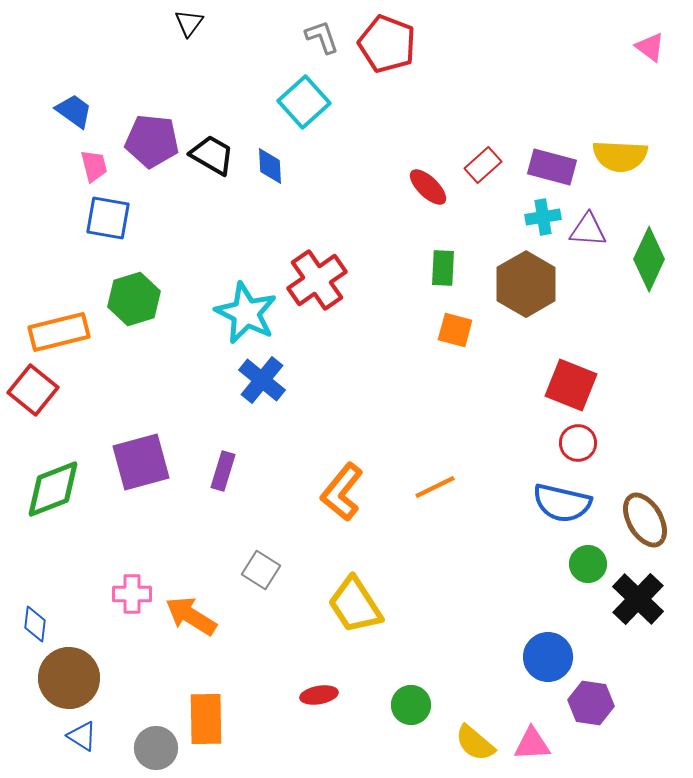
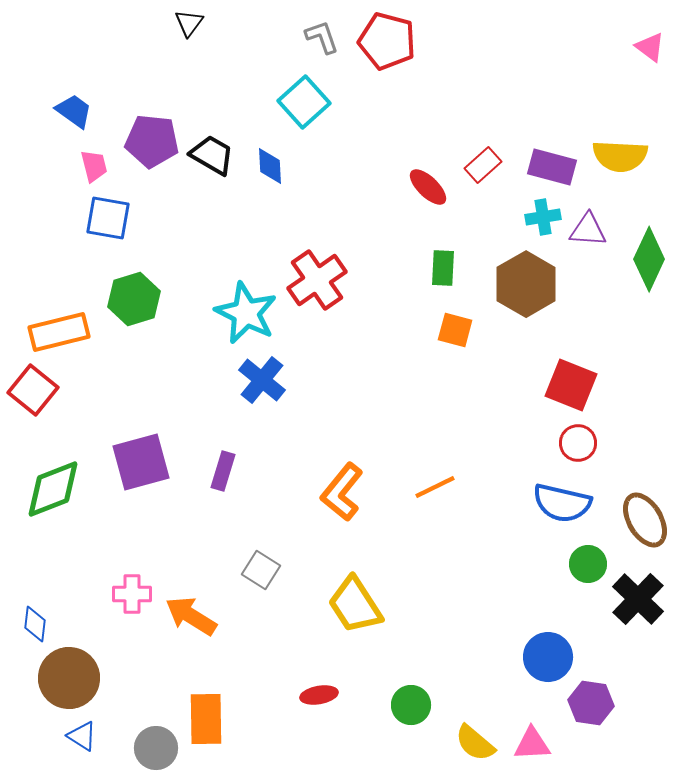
red pentagon at (387, 44): moved 3 px up; rotated 6 degrees counterclockwise
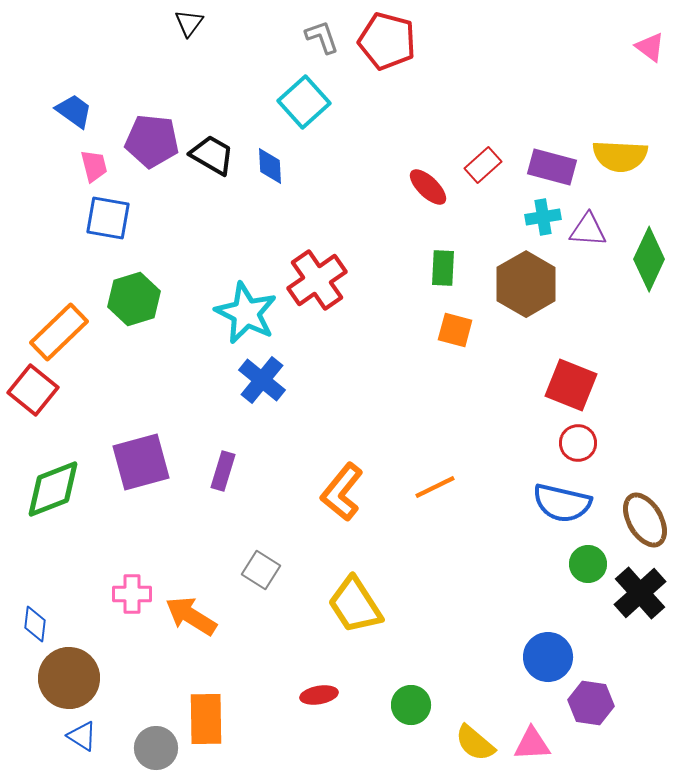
orange rectangle at (59, 332): rotated 30 degrees counterclockwise
black cross at (638, 599): moved 2 px right, 6 px up; rotated 4 degrees clockwise
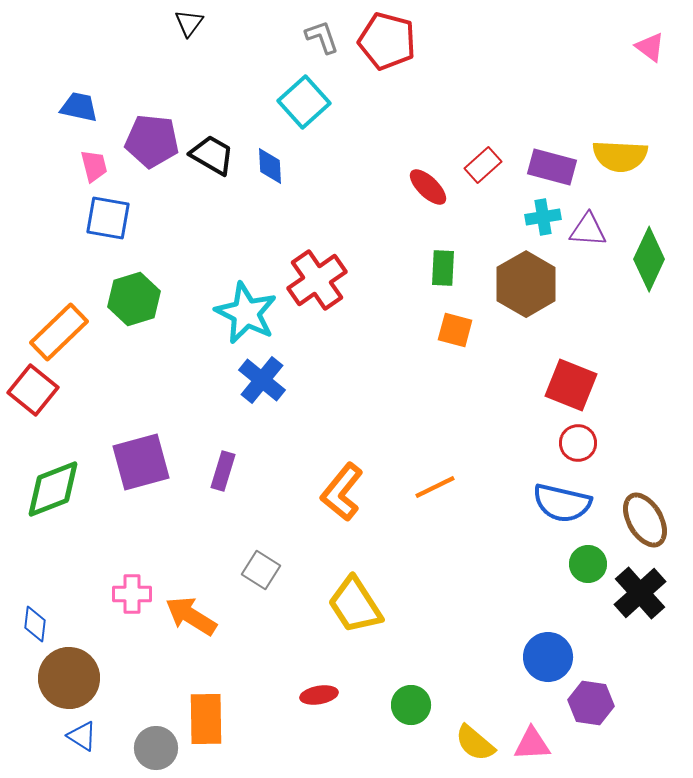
blue trapezoid at (74, 111): moved 5 px right, 4 px up; rotated 24 degrees counterclockwise
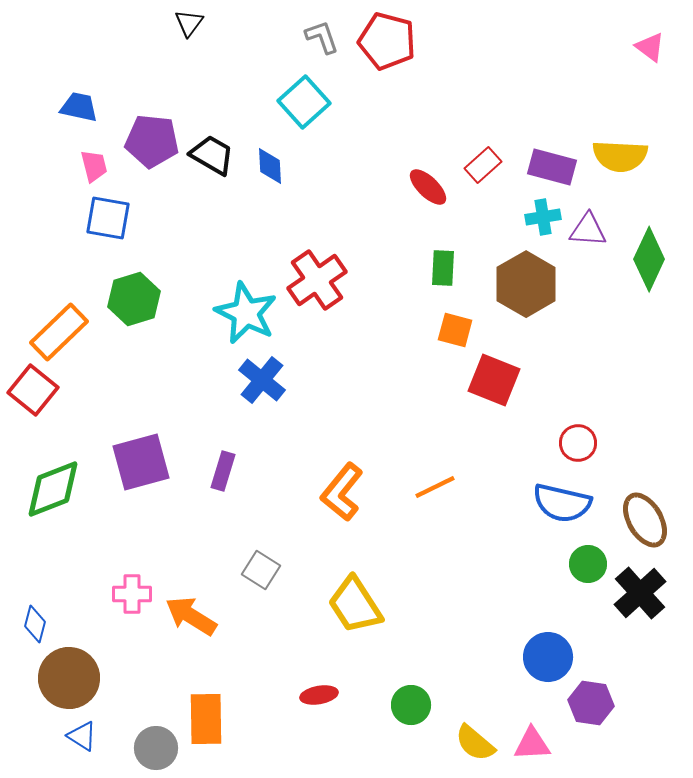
red square at (571, 385): moved 77 px left, 5 px up
blue diamond at (35, 624): rotated 9 degrees clockwise
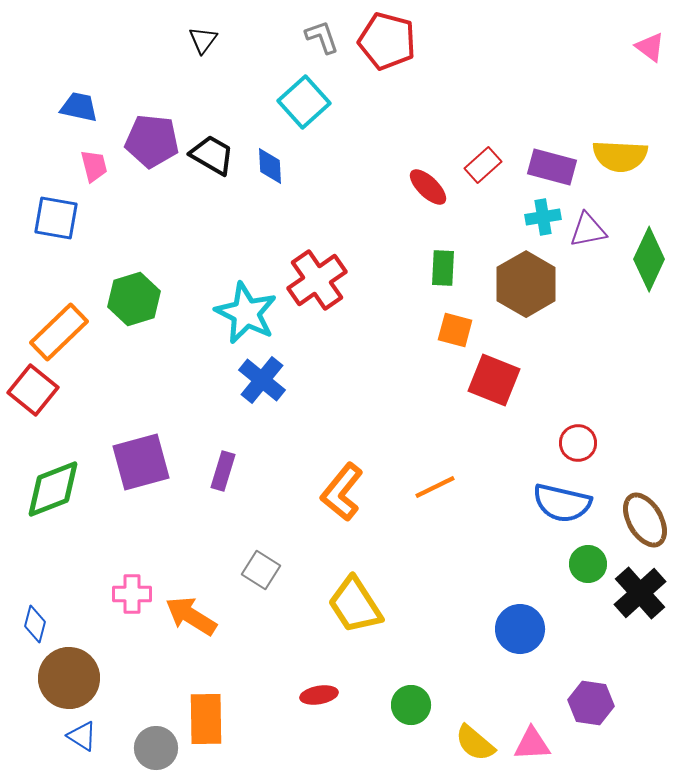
black triangle at (189, 23): moved 14 px right, 17 px down
blue square at (108, 218): moved 52 px left
purple triangle at (588, 230): rotated 15 degrees counterclockwise
blue circle at (548, 657): moved 28 px left, 28 px up
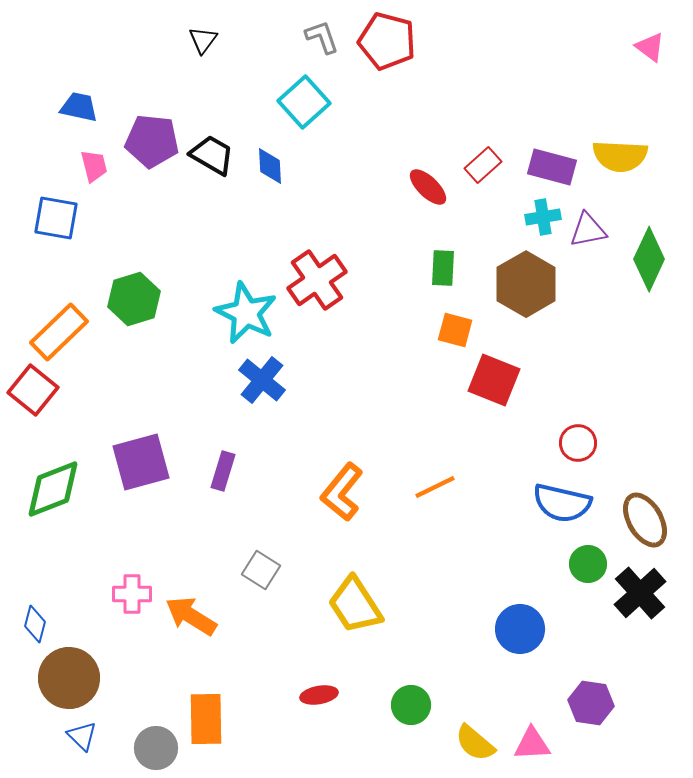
blue triangle at (82, 736): rotated 12 degrees clockwise
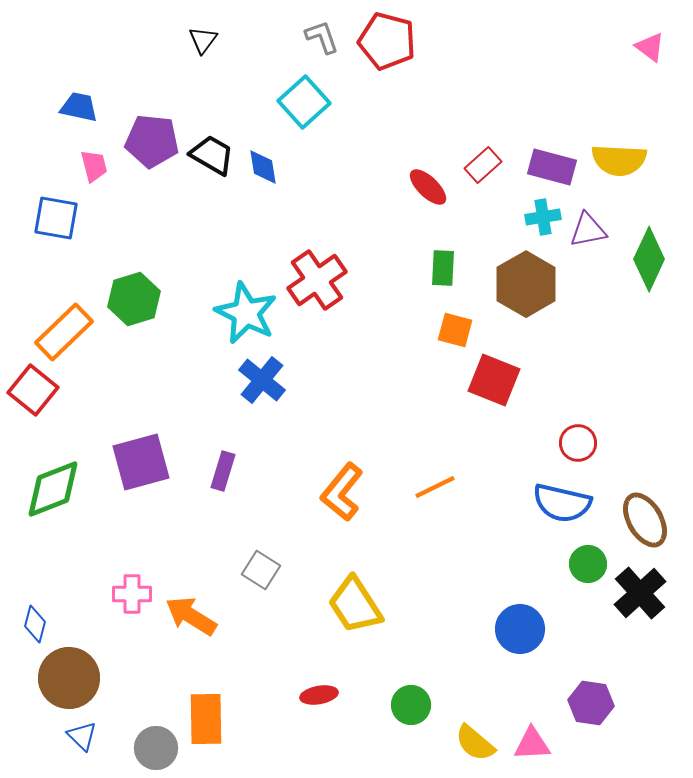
yellow semicircle at (620, 156): moved 1 px left, 4 px down
blue diamond at (270, 166): moved 7 px left, 1 px down; rotated 6 degrees counterclockwise
orange rectangle at (59, 332): moved 5 px right
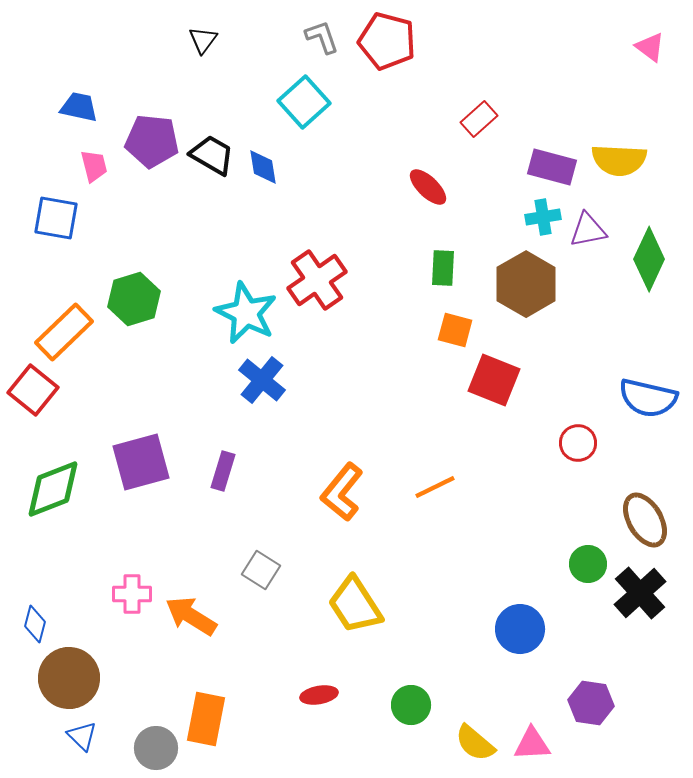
red rectangle at (483, 165): moved 4 px left, 46 px up
blue semicircle at (562, 503): moved 86 px right, 105 px up
orange rectangle at (206, 719): rotated 12 degrees clockwise
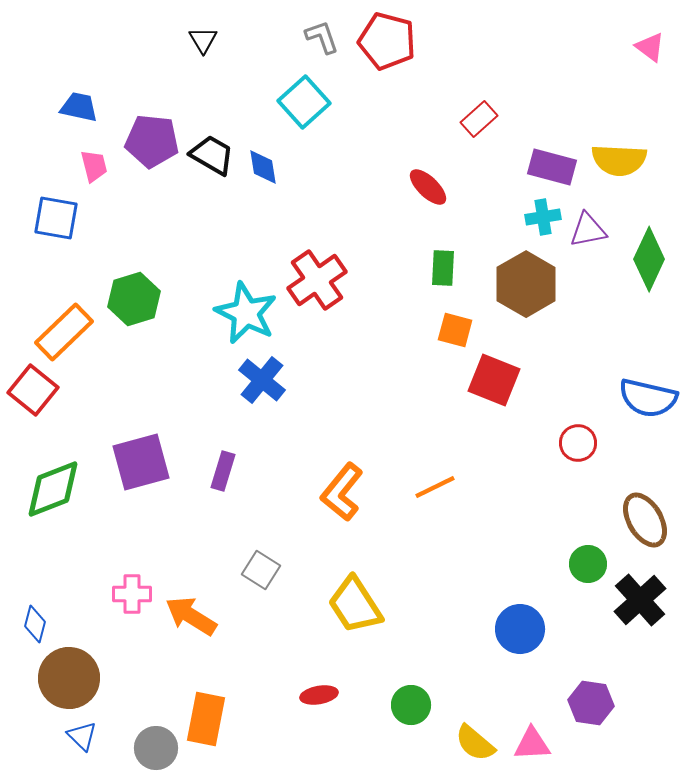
black triangle at (203, 40): rotated 8 degrees counterclockwise
black cross at (640, 593): moved 7 px down
